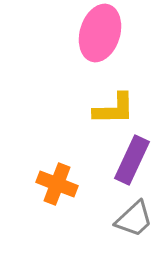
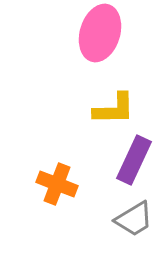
purple rectangle: moved 2 px right
gray trapezoid: rotated 12 degrees clockwise
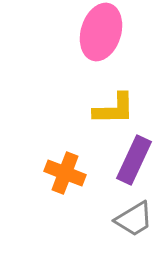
pink ellipse: moved 1 px right, 1 px up
orange cross: moved 8 px right, 11 px up
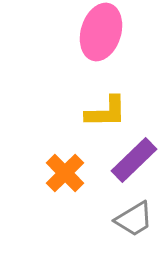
yellow L-shape: moved 8 px left, 3 px down
purple rectangle: rotated 21 degrees clockwise
orange cross: rotated 24 degrees clockwise
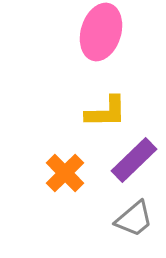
gray trapezoid: rotated 9 degrees counterclockwise
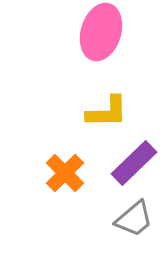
yellow L-shape: moved 1 px right
purple rectangle: moved 3 px down
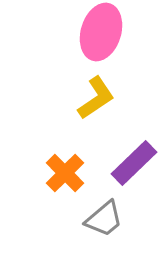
yellow L-shape: moved 11 px left, 14 px up; rotated 33 degrees counterclockwise
gray trapezoid: moved 30 px left
